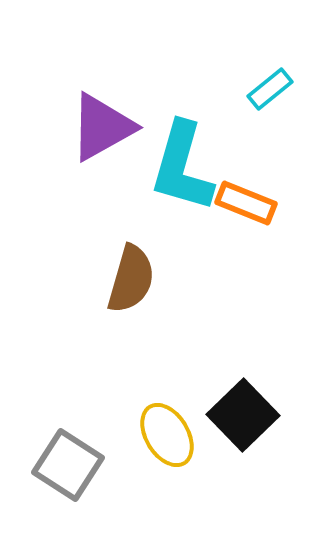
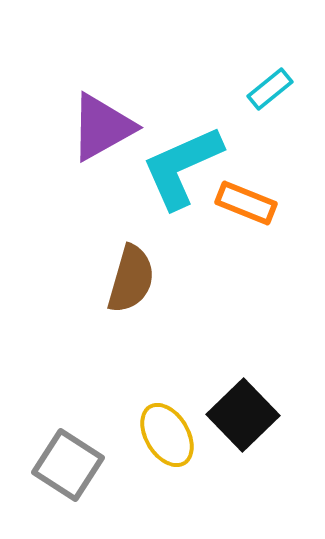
cyan L-shape: rotated 50 degrees clockwise
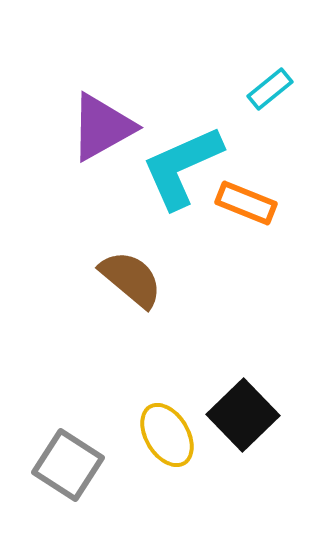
brown semicircle: rotated 66 degrees counterclockwise
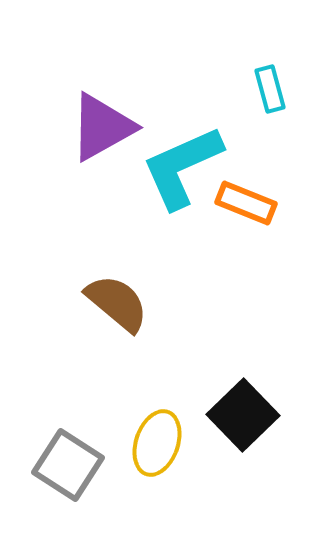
cyan rectangle: rotated 66 degrees counterclockwise
brown semicircle: moved 14 px left, 24 px down
yellow ellipse: moved 10 px left, 8 px down; rotated 50 degrees clockwise
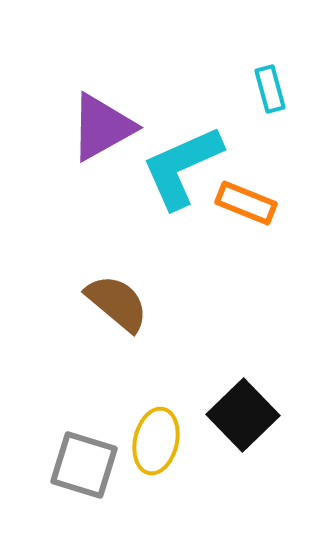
yellow ellipse: moved 1 px left, 2 px up; rotated 6 degrees counterclockwise
gray square: moved 16 px right; rotated 16 degrees counterclockwise
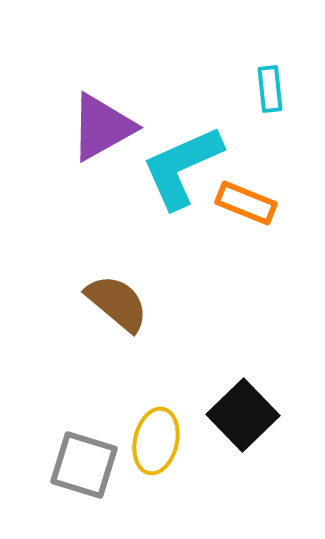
cyan rectangle: rotated 9 degrees clockwise
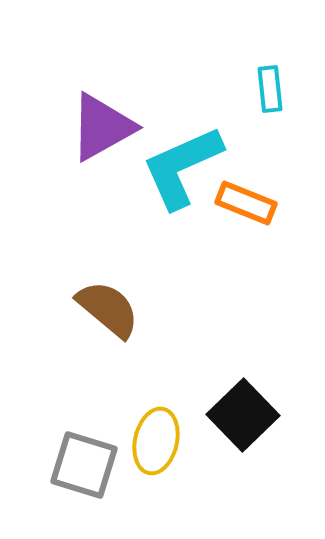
brown semicircle: moved 9 px left, 6 px down
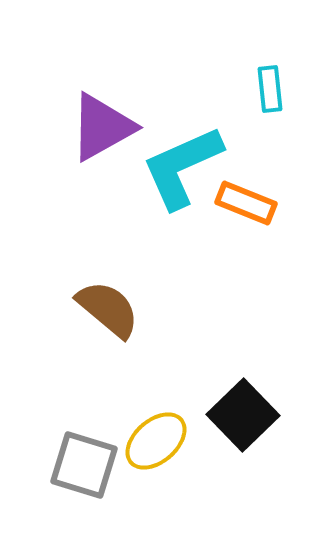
yellow ellipse: rotated 36 degrees clockwise
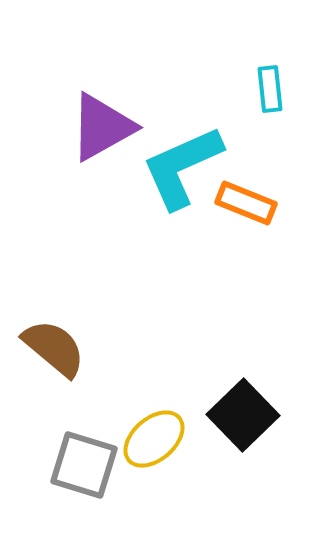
brown semicircle: moved 54 px left, 39 px down
yellow ellipse: moved 2 px left, 2 px up
